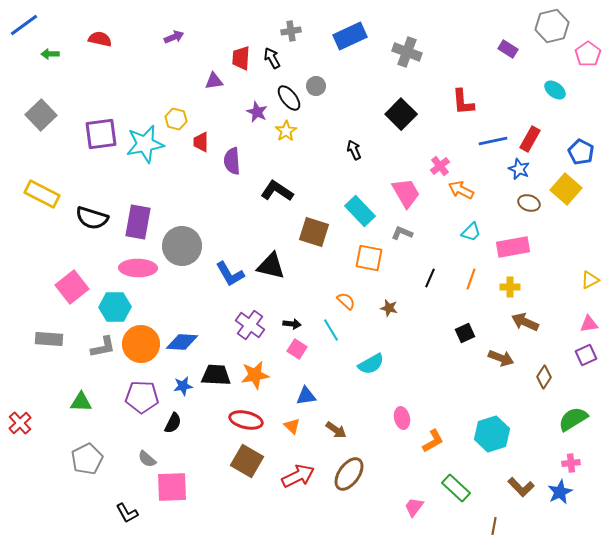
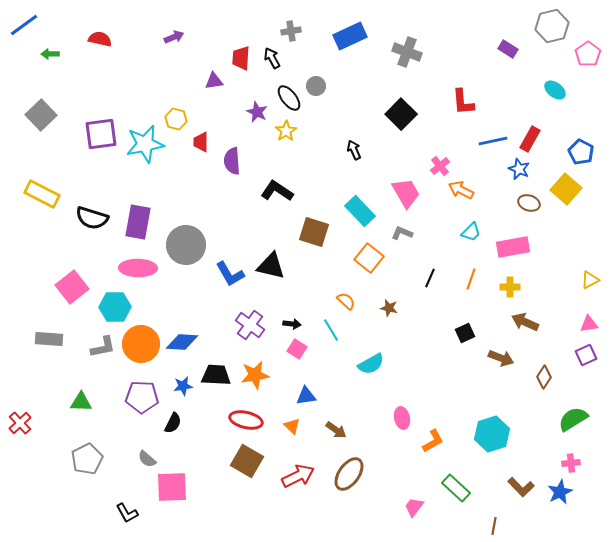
gray circle at (182, 246): moved 4 px right, 1 px up
orange square at (369, 258): rotated 28 degrees clockwise
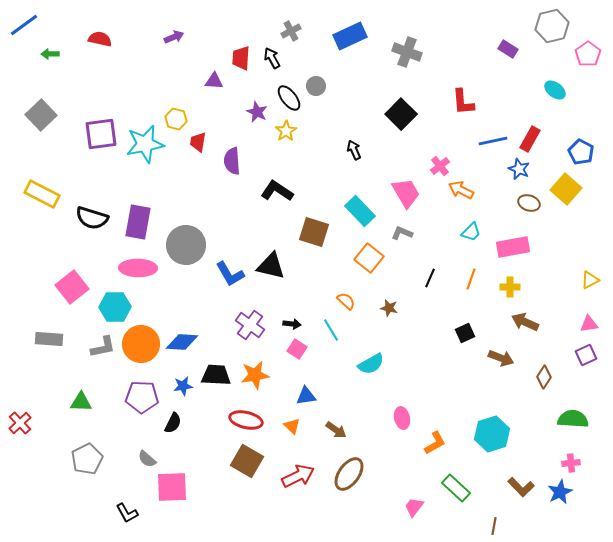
gray cross at (291, 31): rotated 18 degrees counterclockwise
purple triangle at (214, 81): rotated 12 degrees clockwise
red trapezoid at (201, 142): moved 3 px left; rotated 10 degrees clockwise
green semicircle at (573, 419): rotated 36 degrees clockwise
orange L-shape at (433, 441): moved 2 px right, 2 px down
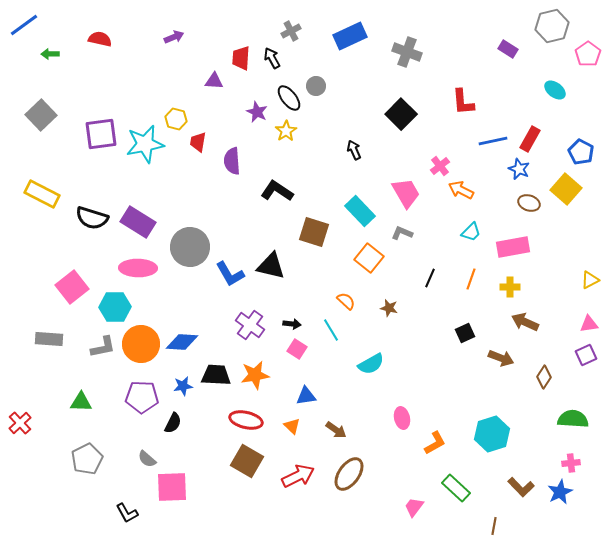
purple rectangle at (138, 222): rotated 68 degrees counterclockwise
gray circle at (186, 245): moved 4 px right, 2 px down
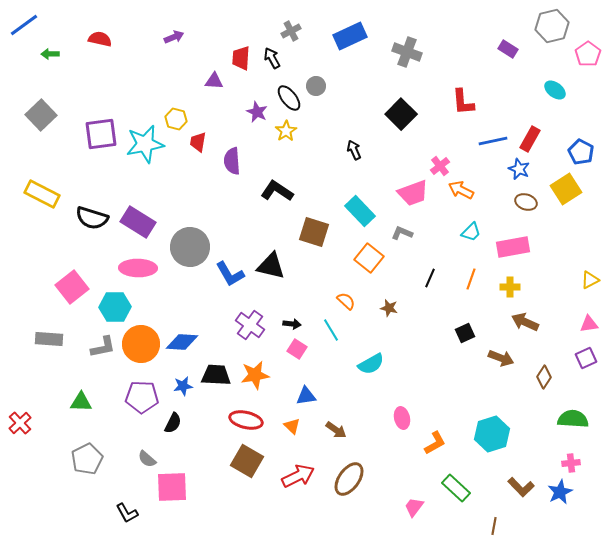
yellow square at (566, 189): rotated 16 degrees clockwise
pink trapezoid at (406, 193): moved 7 px right; rotated 100 degrees clockwise
brown ellipse at (529, 203): moved 3 px left, 1 px up
purple square at (586, 355): moved 3 px down
brown ellipse at (349, 474): moved 5 px down
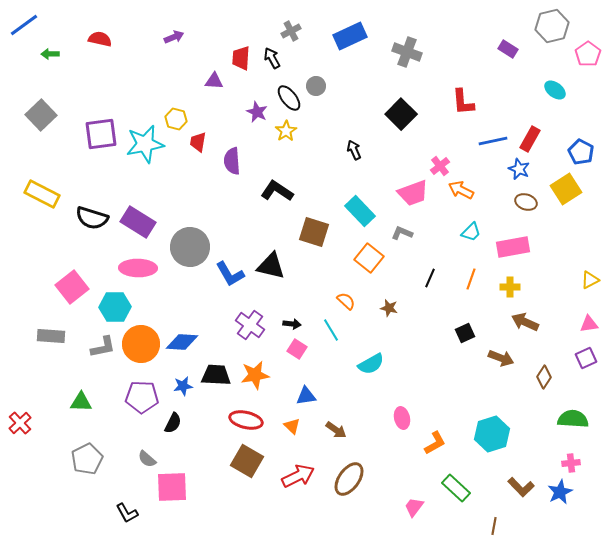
gray rectangle at (49, 339): moved 2 px right, 3 px up
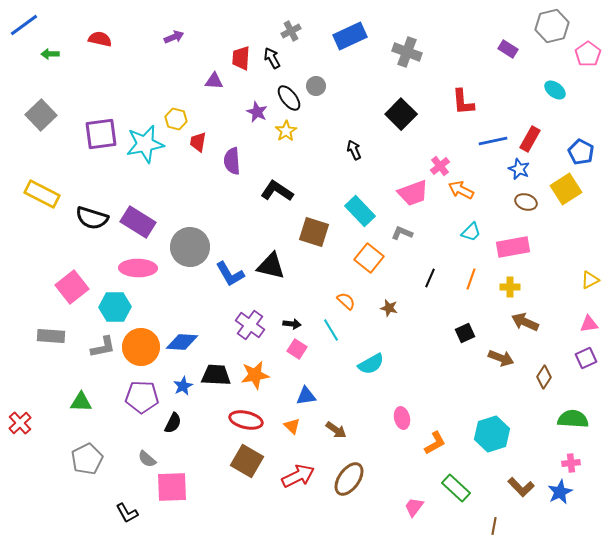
orange circle at (141, 344): moved 3 px down
blue star at (183, 386): rotated 18 degrees counterclockwise
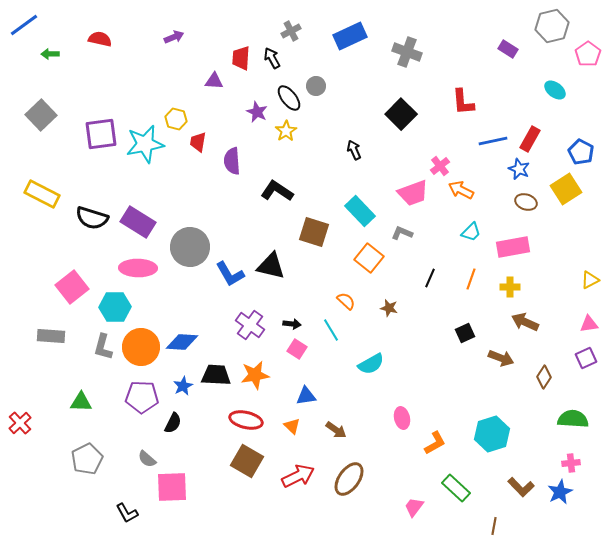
gray L-shape at (103, 347): rotated 116 degrees clockwise
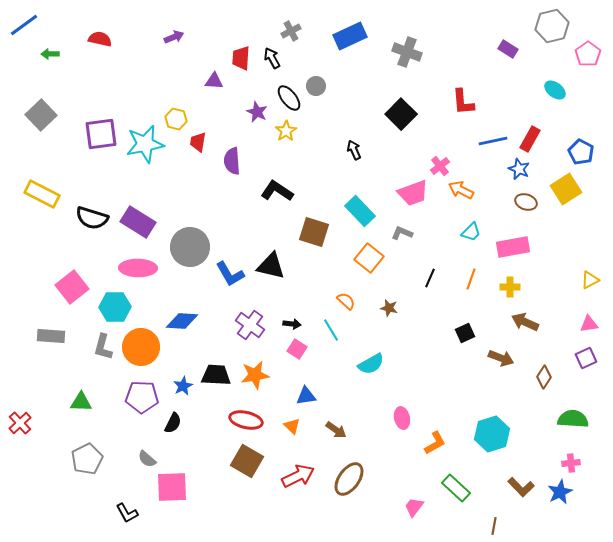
blue diamond at (182, 342): moved 21 px up
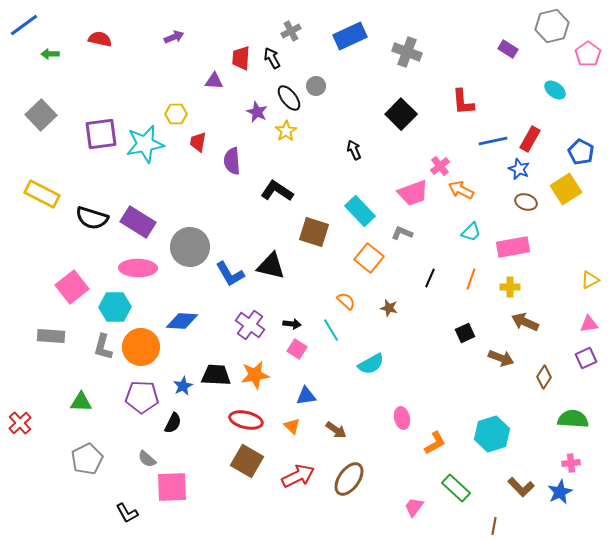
yellow hexagon at (176, 119): moved 5 px up; rotated 15 degrees counterclockwise
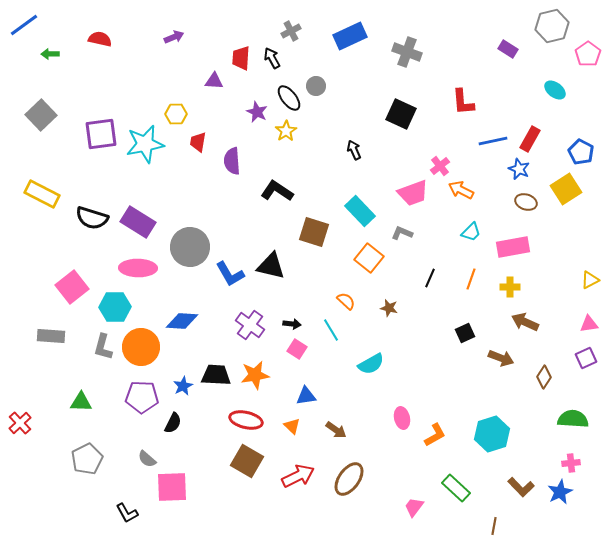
black square at (401, 114): rotated 20 degrees counterclockwise
orange L-shape at (435, 443): moved 8 px up
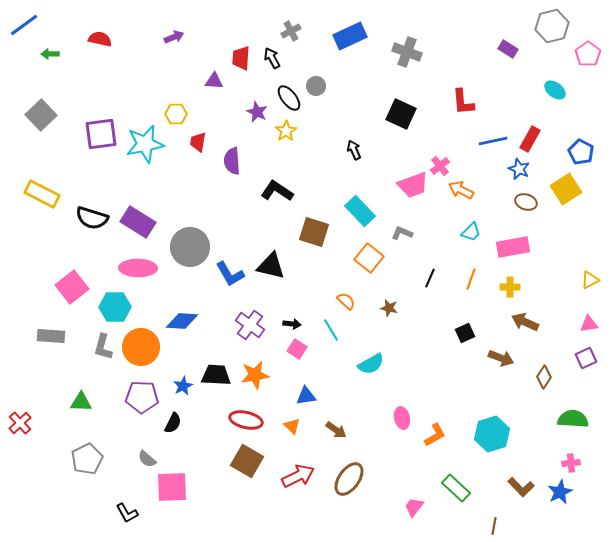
pink trapezoid at (413, 193): moved 8 px up
